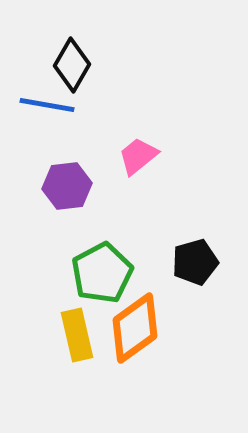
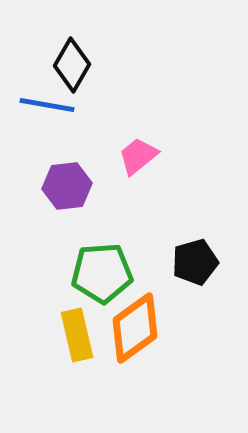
green pentagon: rotated 24 degrees clockwise
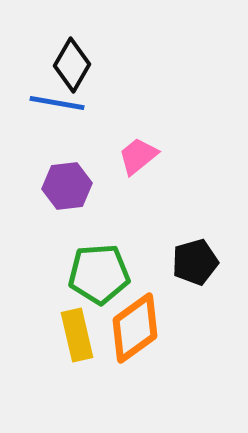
blue line: moved 10 px right, 2 px up
green pentagon: moved 3 px left, 1 px down
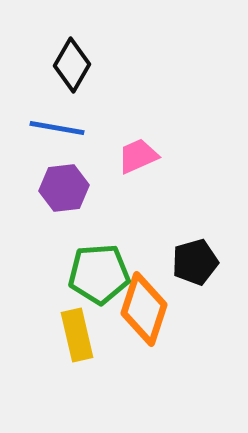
blue line: moved 25 px down
pink trapezoid: rotated 15 degrees clockwise
purple hexagon: moved 3 px left, 2 px down
orange diamond: moved 9 px right, 19 px up; rotated 36 degrees counterclockwise
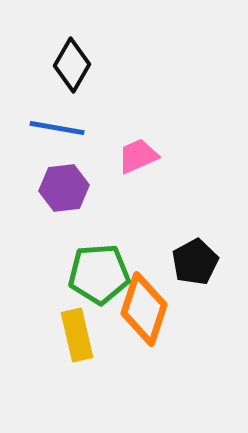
black pentagon: rotated 12 degrees counterclockwise
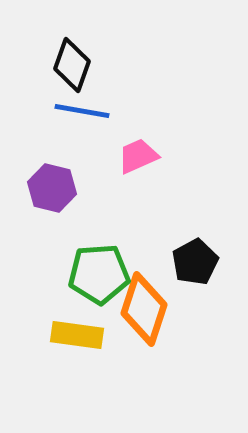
black diamond: rotated 10 degrees counterclockwise
blue line: moved 25 px right, 17 px up
purple hexagon: moved 12 px left; rotated 21 degrees clockwise
yellow rectangle: rotated 69 degrees counterclockwise
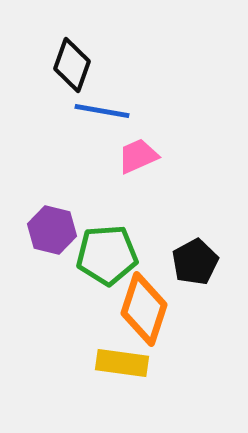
blue line: moved 20 px right
purple hexagon: moved 42 px down
green pentagon: moved 8 px right, 19 px up
yellow rectangle: moved 45 px right, 28 px down
